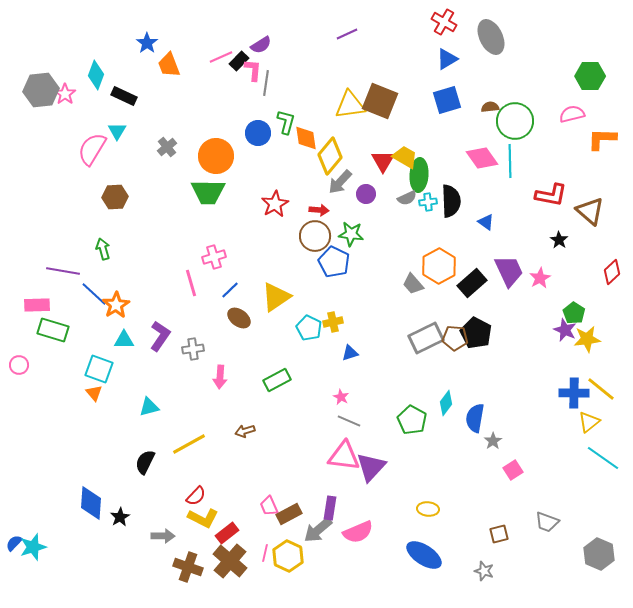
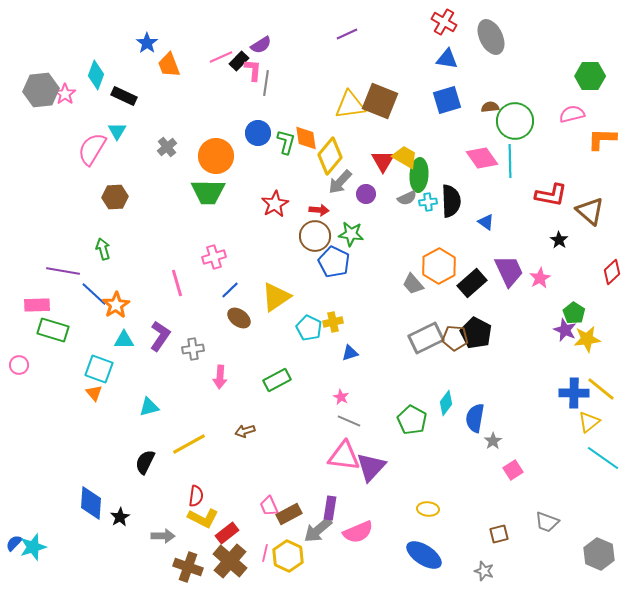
blue triangle at (447, 59): rotated 40 degrees clockwise
green L-shape at (286, 122): moved 20 px down
pink line at (191, 283): moved 14 px left
red semicircle at (196, 496): rotated 35 degrees counterclockwise
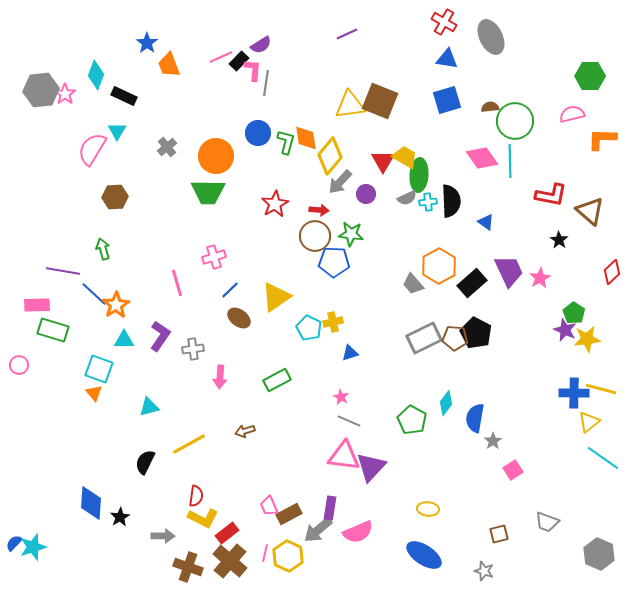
blue pentagon at (334, 262): rotated 24 degrees counterclockwise
gray rectangle at (426, 338): moved 2 px left
yellow line at (601, 389): rotated 24 degrees counterclockwise
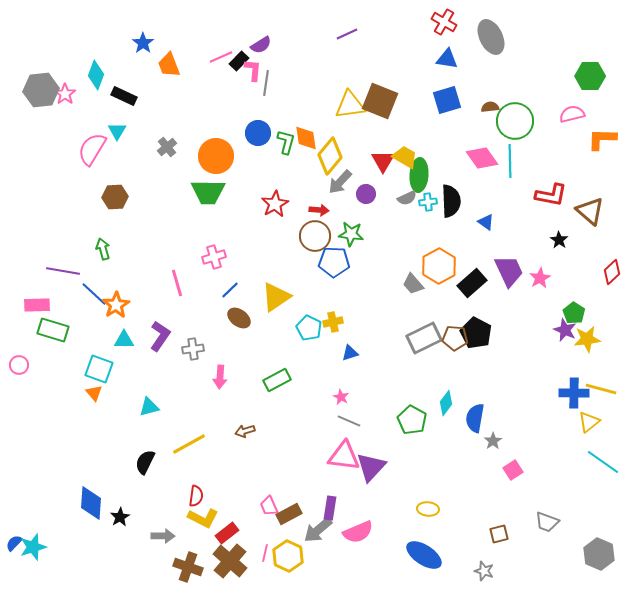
blue star at (147, 43): moved 4 px left
cyan line at (603, 458): moved 4 px down
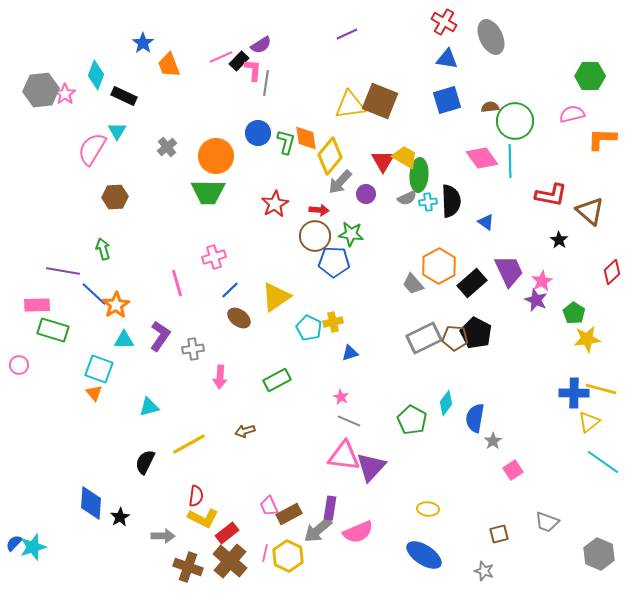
pink star at (540, 278): moved 2 px right, 3 px down
purple star at (565, 330): moved 29 px left, 30 px up
